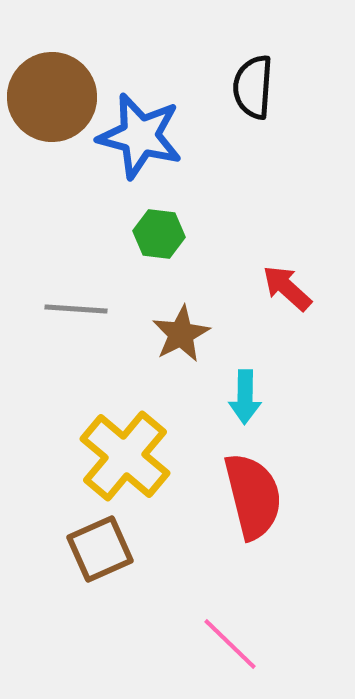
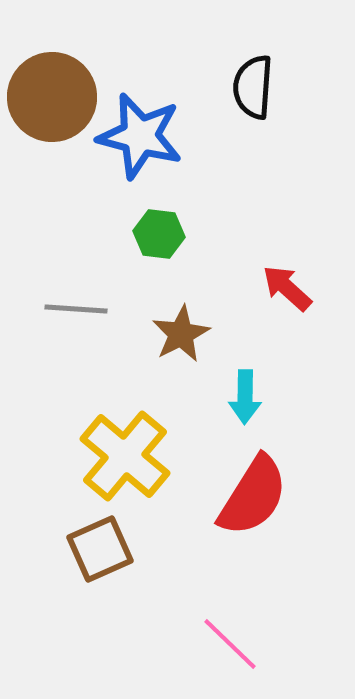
red semicircle: rotated 46 degrees clockwise
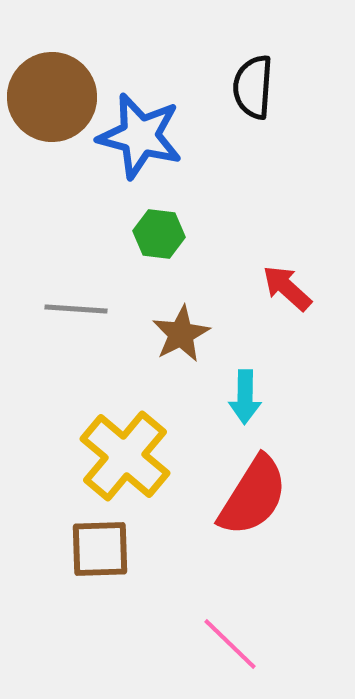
brown square: rotated 22 degrees clockwise
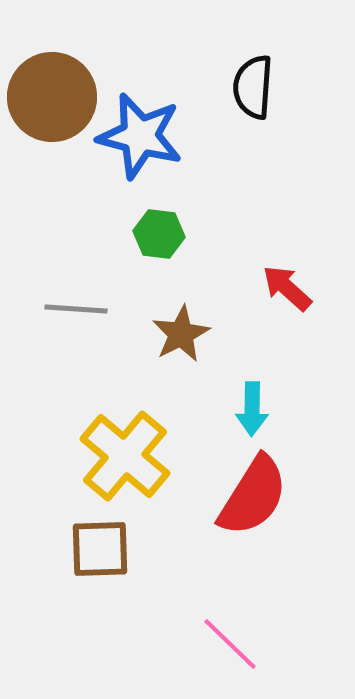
cyan arrow: moved 7 px right, 12 px down
